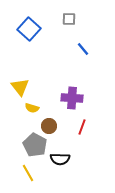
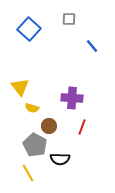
blue line: moved 9 px right, 3 px up
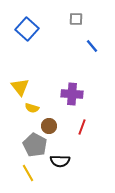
gray square: moved 7 px right
blue square: moved 2 px left
purple cross: moved 4 px up
black semicircle: moved 2 px down
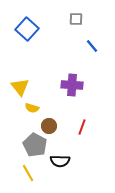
purple cross: moved 9 px up
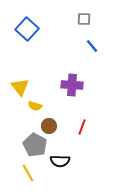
gray square: moved 8 px right
yellow semicircle: moved 3 px right, 2 px up
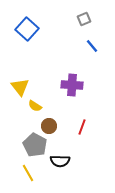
gray square: rotated 24 degrees counterclockwise
yellow semicircle: rotated 16 degrees clockwise
